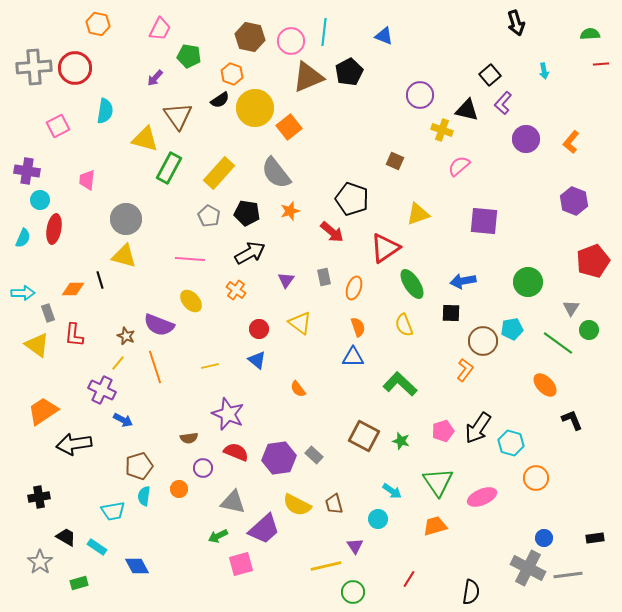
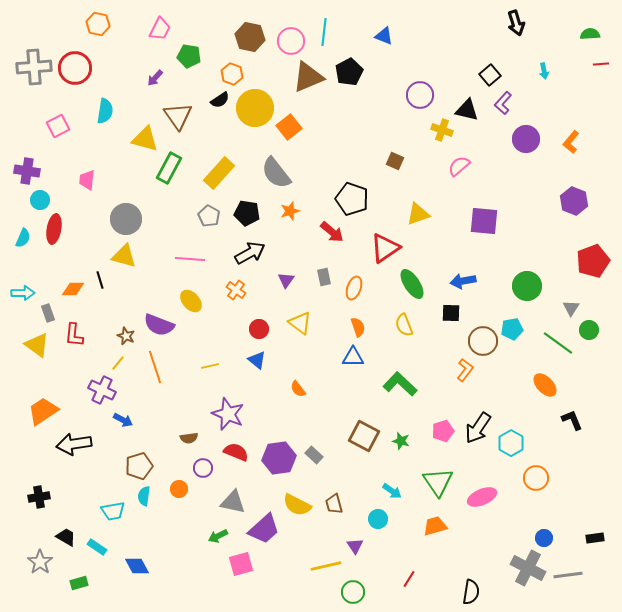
green circle at (528, 282): moved 1 px left, 4 px down
cyan hexagon at (511, 443): rotated 15 degrees clockwise
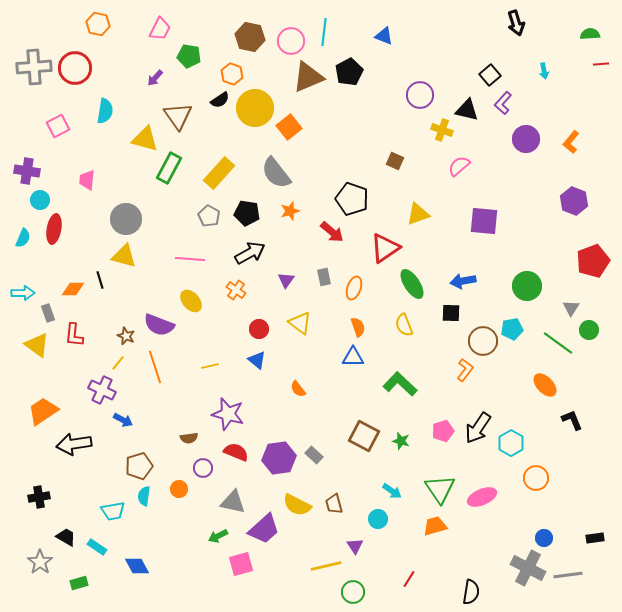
purple star at (228, 414): rotated 8 degrees counterclockwise
green triangle at (438, 482): moved 2 px right, 7 px down
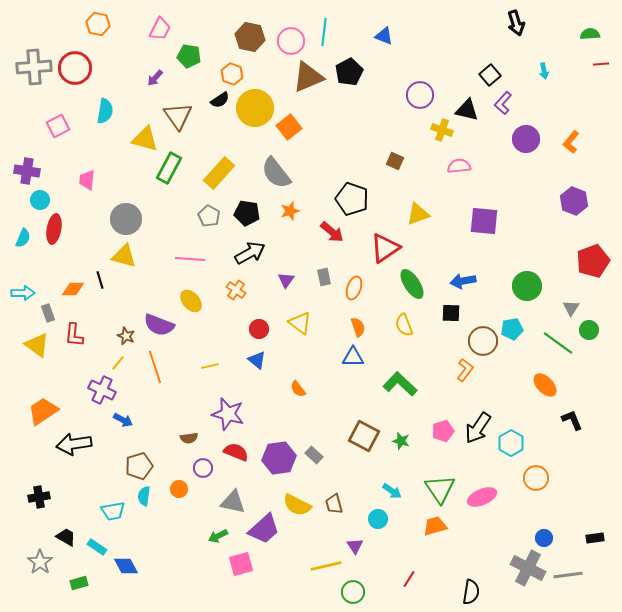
pink semicircle at (459, 166): rotated 35 degrees clockwise
blue diamond at (137, 566): moved 11 px left
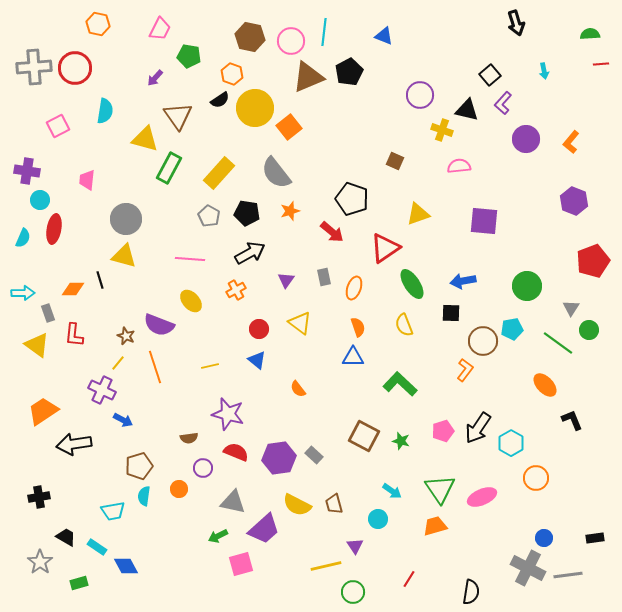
orange cross at (236, 290): rotated 24 degrees clockwise
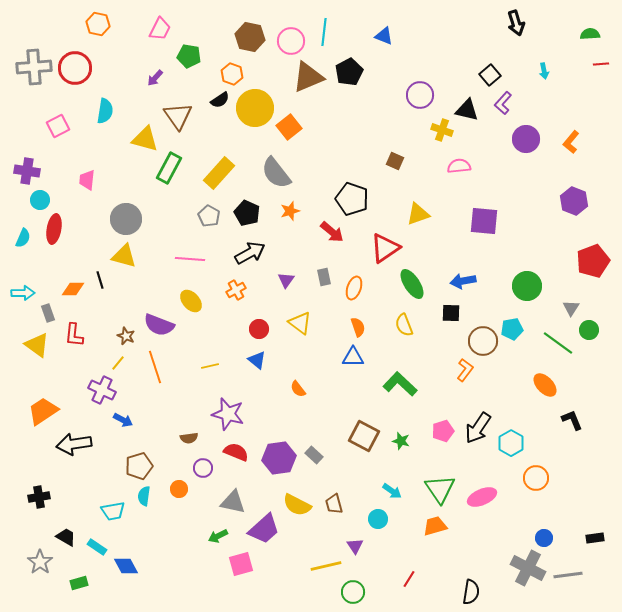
black pentagon at (247, 213): rotated 15 degrees clockwise
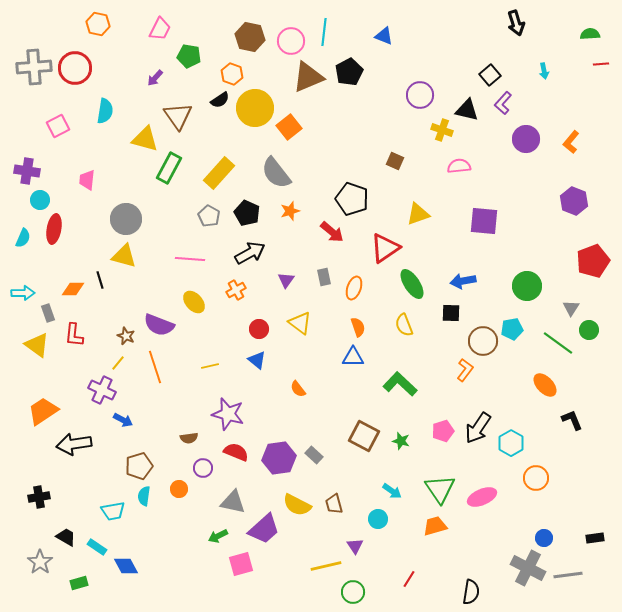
yellow ellipse at (191, 301): moved 3 px right, 1 px down
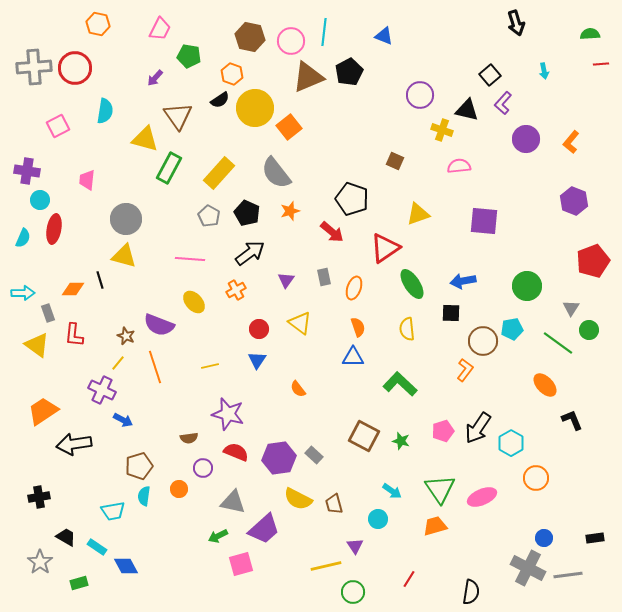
black arrow at (250, 253): rotated 8 degrees counterclockwise
yellow semicircle at (404, 325): moved 3 px right, 4 px down; rotated 15 degrees clockwise
blue triangle at (257, 360): rotated 24 degrees clockwise
yellow semicircle at (297, 505): moved 1 px right, 6 px up
